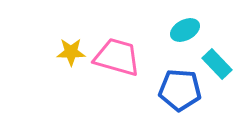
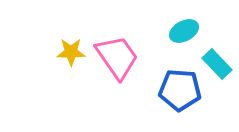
cyan ellipse: moved 1 px left, 1 px down
pink trapezoid: rotated 39 degrees clockwise
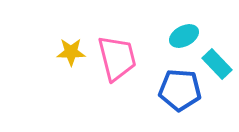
cyan ellipse: moved 5 px down
pink trapezoid: moved 1 px down; rotated 21 degrees clockwise
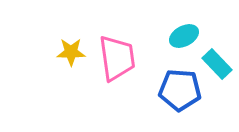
pink trapezoid: rotated 6 degrees clockwise
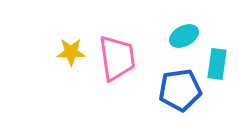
cyan rectangle: rotated 52 degrees clockwise
blue pentagon: rotated 12 degrees counterclockwise
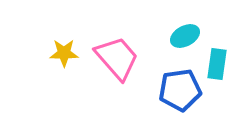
cyan ellipse: moved 1 px right
yellow star: moved 7 px left, 1 px down
pink trapezoid: rotated 33 degrees counterclockwise
